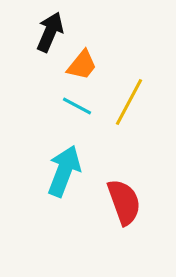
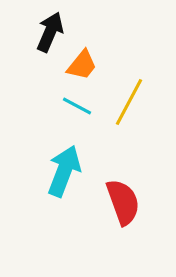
red semicircle: moved 1 px left
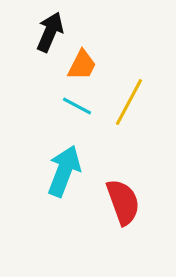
orange trapezoid: rotated 12 degrees counterclockwise
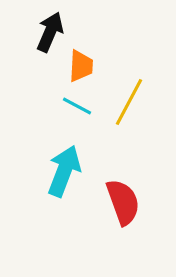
orange trapezoid: moved 1 px left, 1 px down; rotated 24 degrees counterclockwise
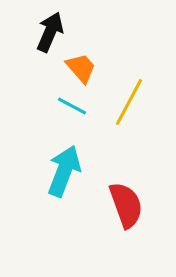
orange trapezoid: moved 2 px down; rotated 44 degrees counterclockwise
cyan line: moved 5 px left
red semicircle: moved 3 px right, 3 px down
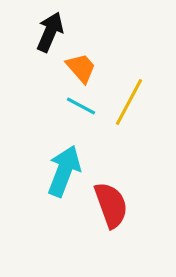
cyan line: moved 9 px right
red semicircle: moved 15 px left
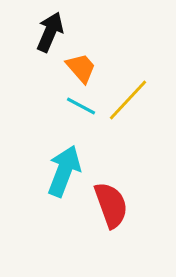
yellow line: moved 1 px left, 2 px up; rotated 15 degrees clockwise
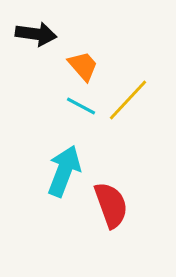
black arrow: moved 14 px left, 2 px down; rotated 75 degrees clockwise
orange trapezoid: moved 2 px right, 2 px up
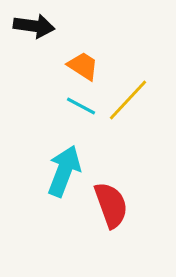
black arrow: moved 2 px left, 8 px up
orange trapezoid: rotated 16 degrees counterclockwise
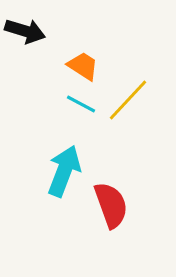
black arrow: moved 9 px left, 5 px down; rotated 9 degrees clockwise
cyan line: moved 2 px up
